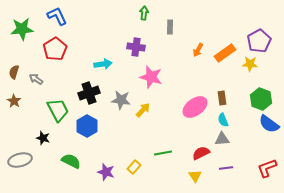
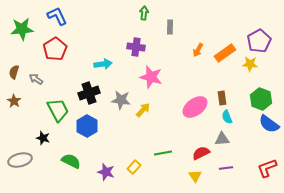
cyan semicircle: moved 4 px right, 3 px up
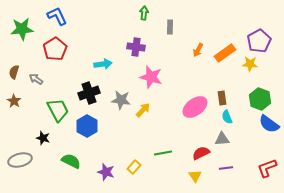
green hexagon: moved 1 px left
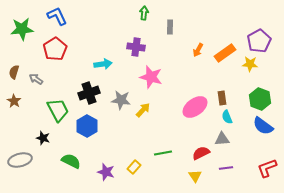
blue semicircle: moved 6 px left, 2 px down
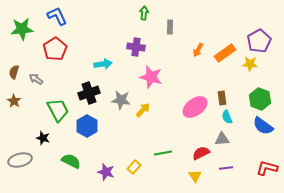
red L-shape: rotated 35 degrees clockwise
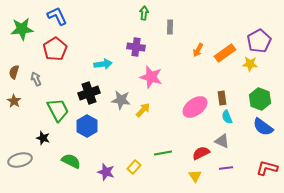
gray arrow: rotated 32 degrees clockwise
blue semicircle: moved 1 px down
gray triangle: moved 2 px down; rotated 28 degrees clockwise
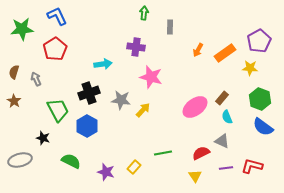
yellow star: moved 4 px down
brown rectangle: rotated 48 degrees clockwise
red L-shape: moved 15 px left, 2 px up
